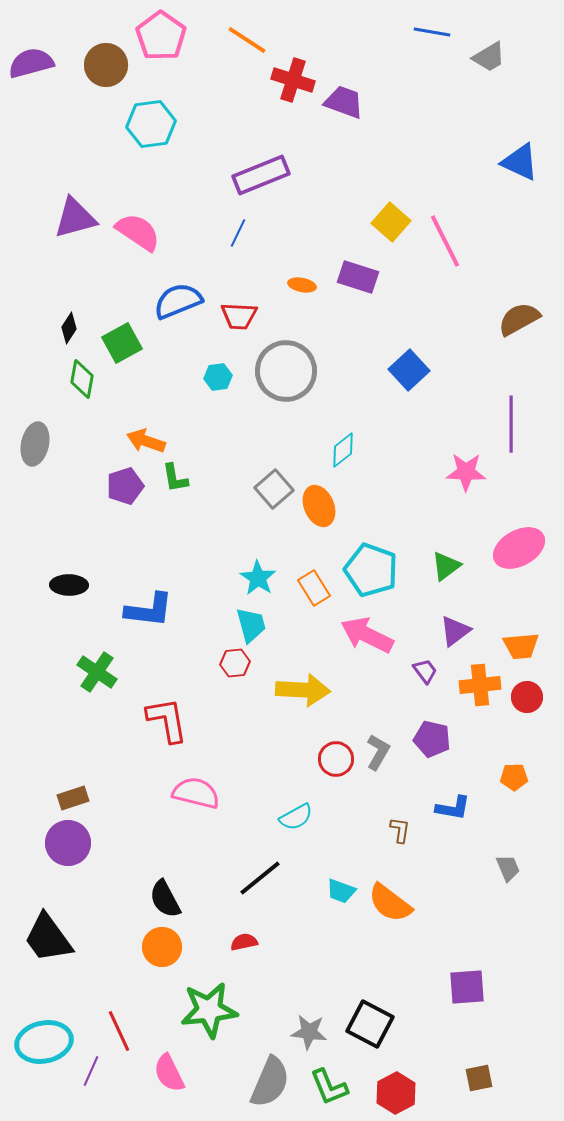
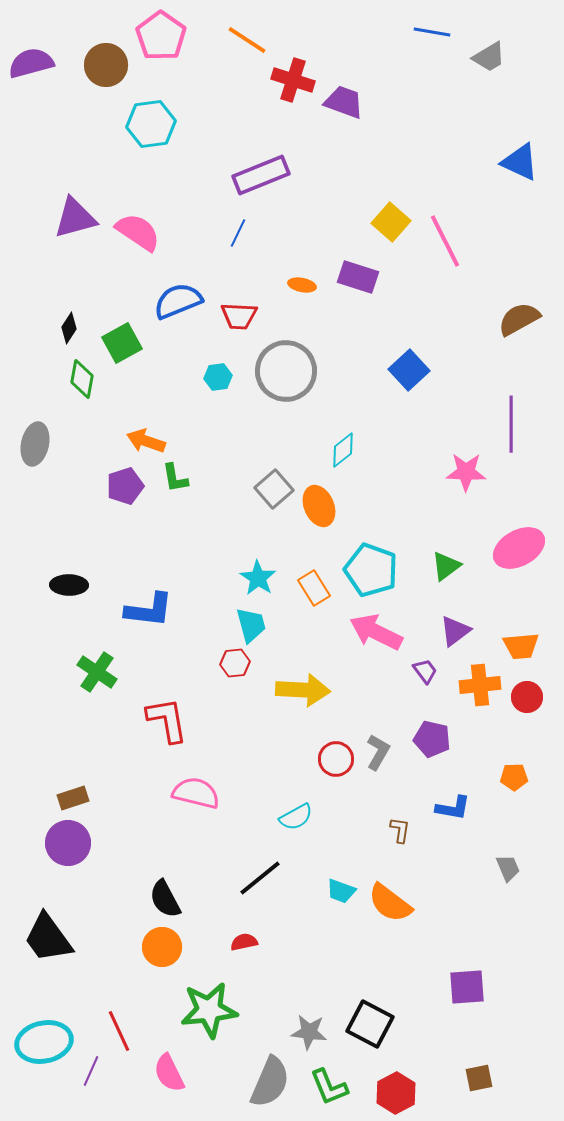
pink arrow at (367, 635): moved 9 px right, 3 px up
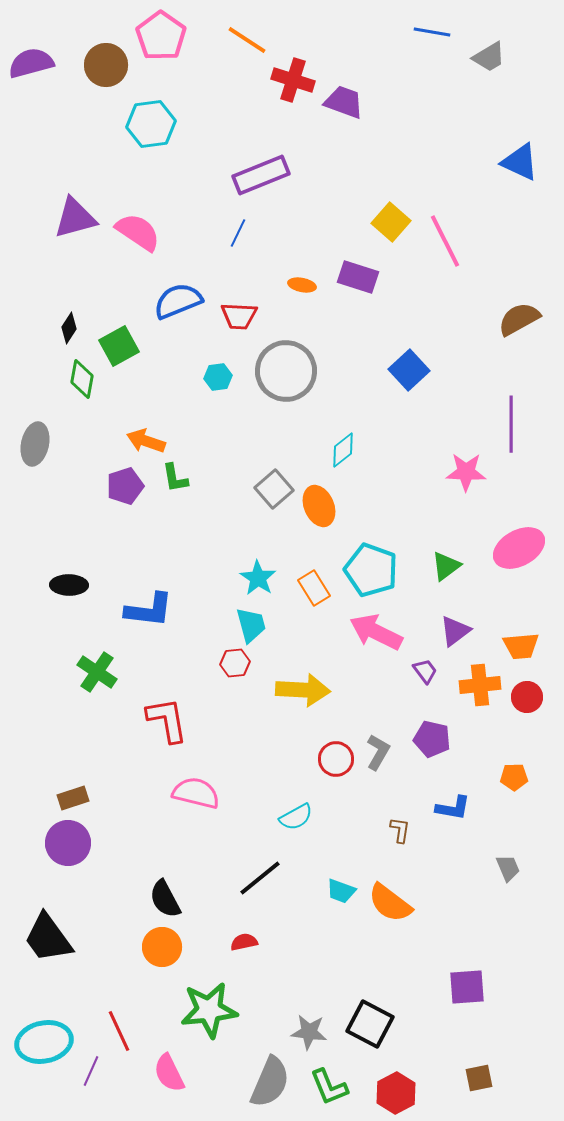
green square at (122, 343): moved 3 px left, 3 px down
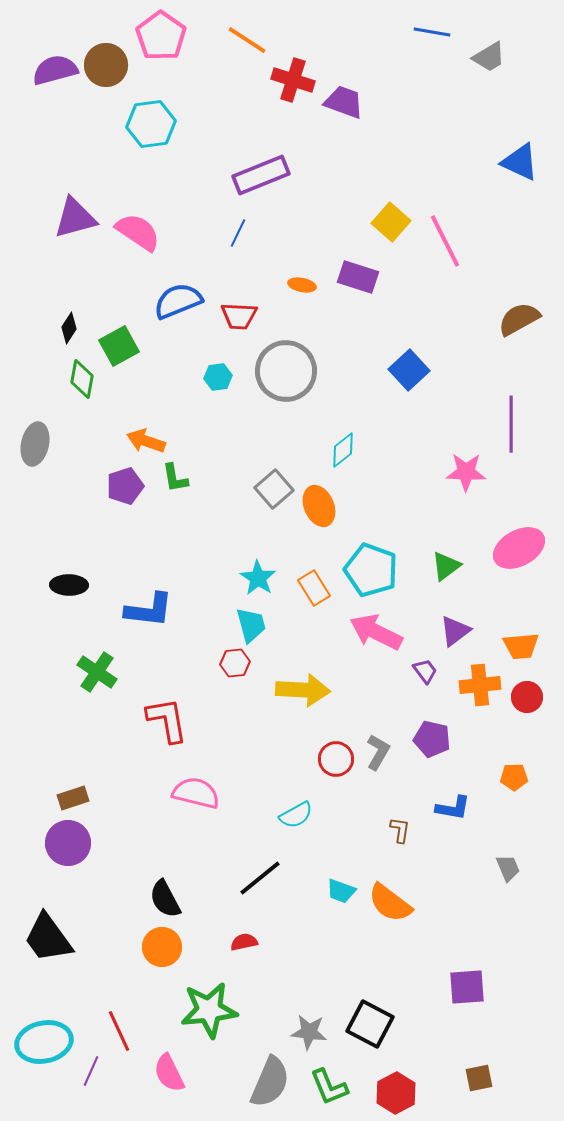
purple semicircle at (31, 63): moved 24 px right, 7 px down
cyan semicircle at (296, 817): moved 2 px up
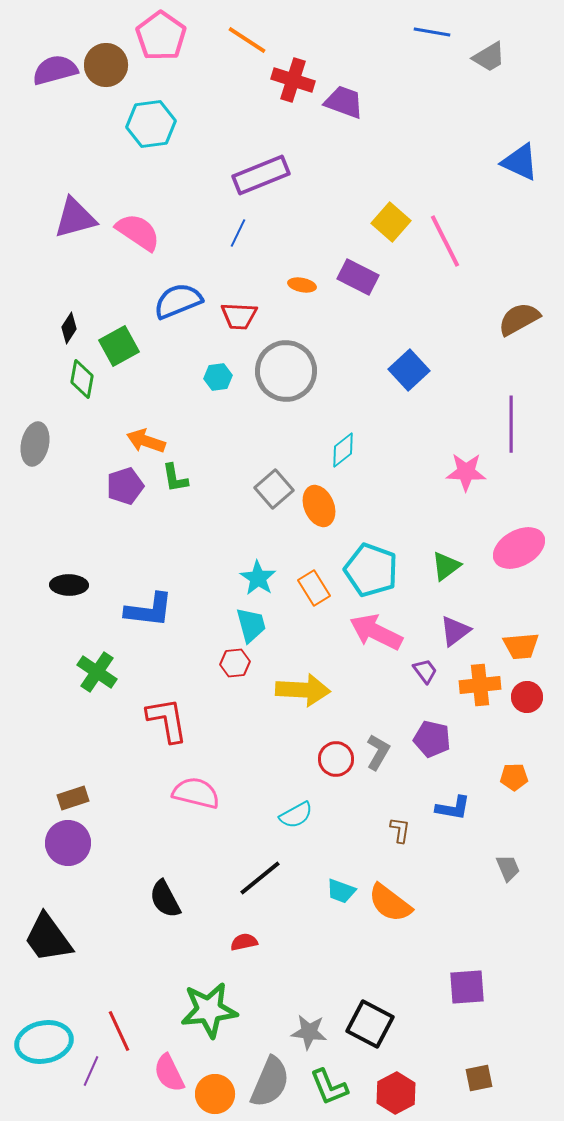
purple rectangle at (358, 277): rotated 9 degrees clockwise
orange circle at (162, 947): moved 53 px right, 147 px down
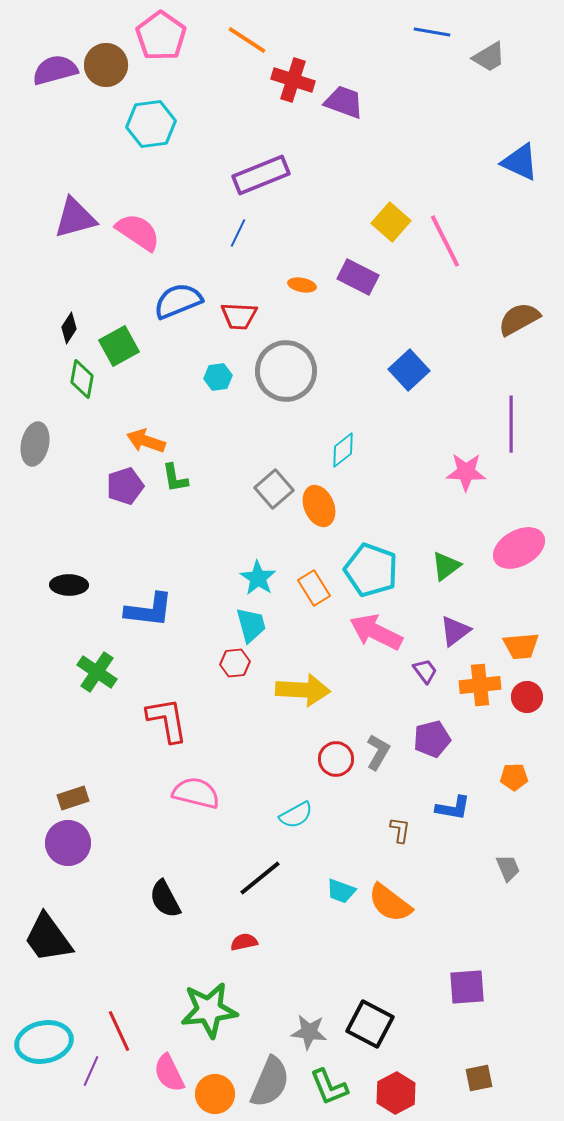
purple pentagon at (432, 739): rotated 27 degrees counterclockwise
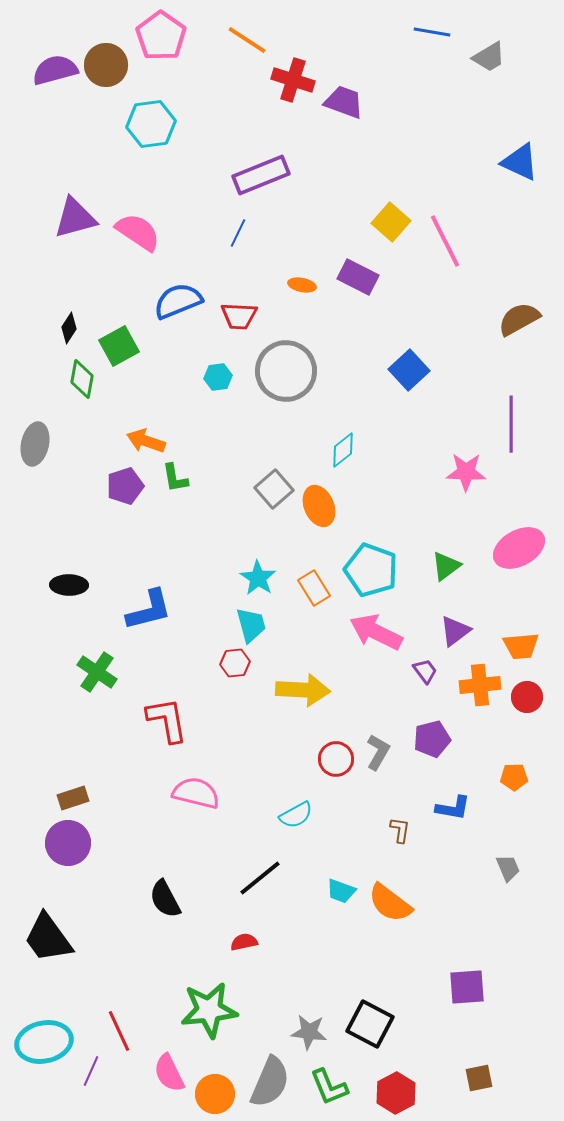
blue L-shape at (149, 610): rotated 21 degrees counterclockwise
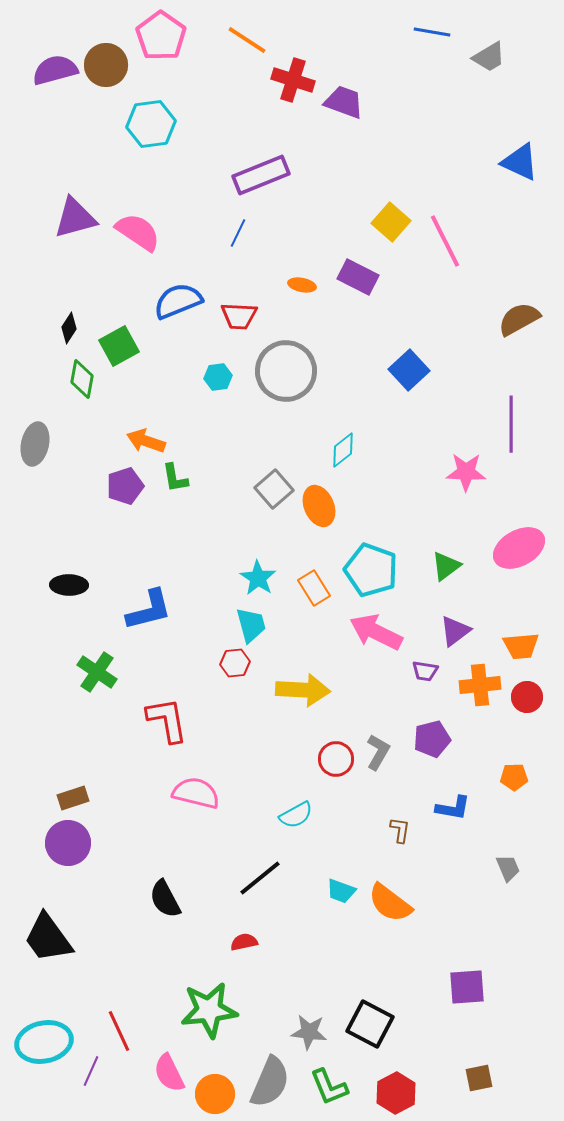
purple trapezoid at (425, 671): rotated 136 degrees clockwise
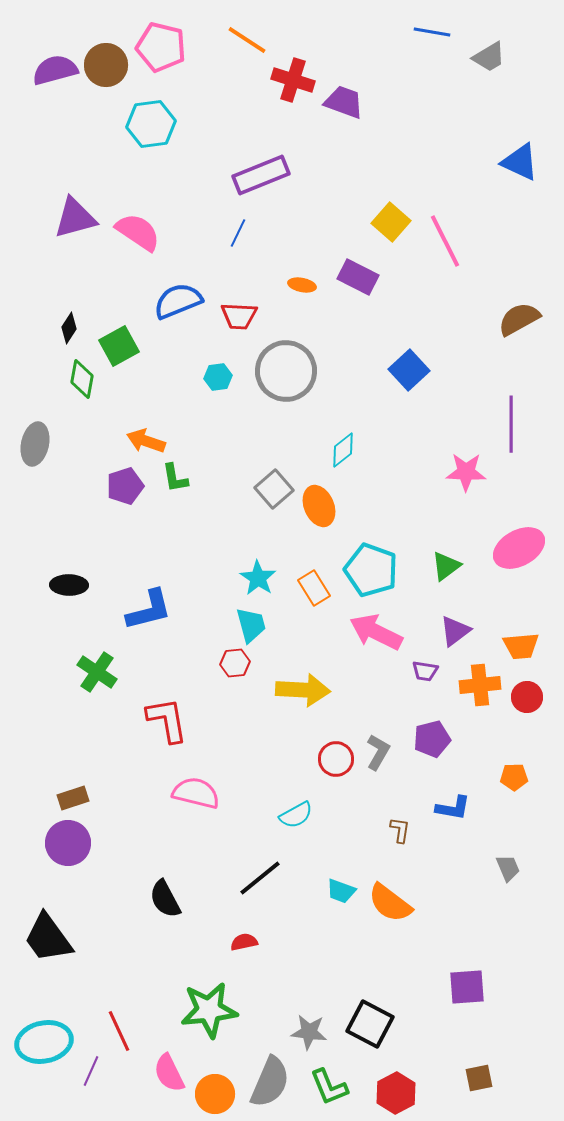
pink pentagon at (161, 36): moved 11 px down; rotated 21 degrees counterclockwise
